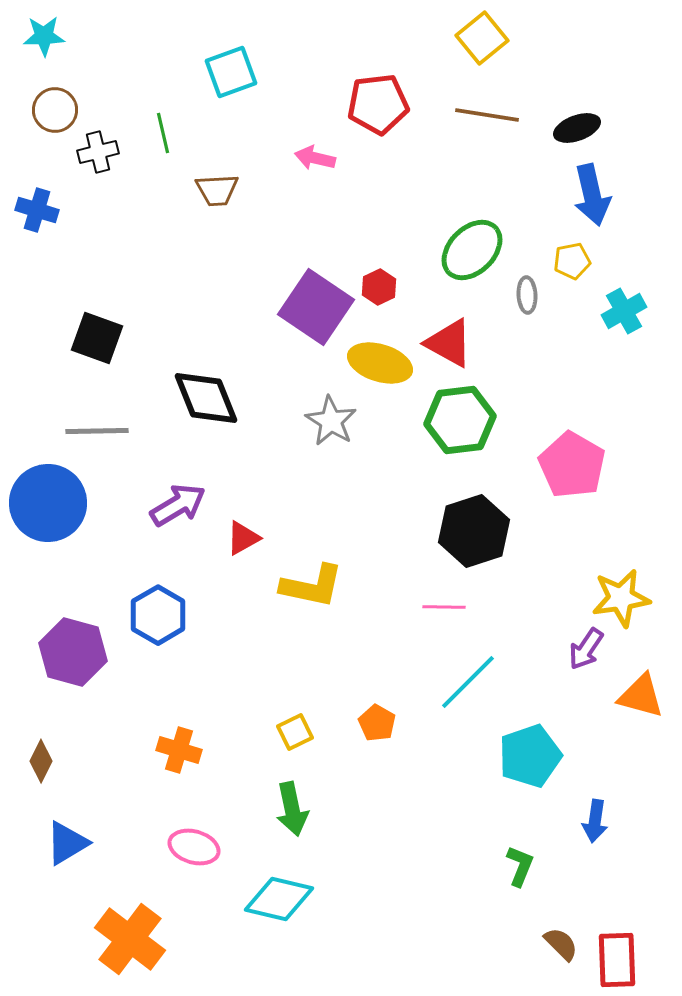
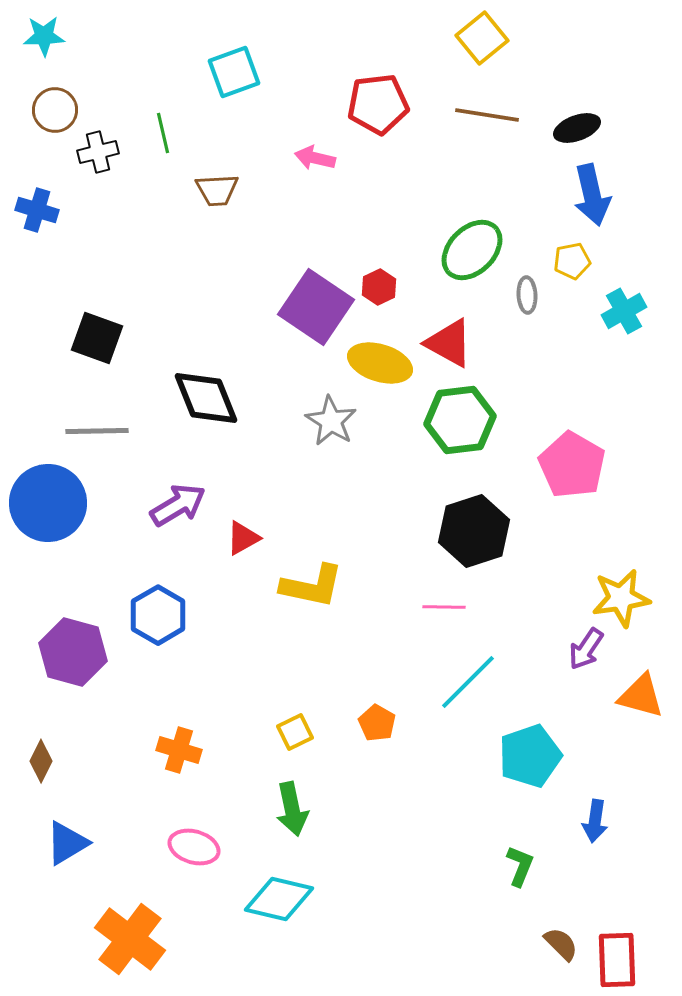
cyan square at (231, 72): moved 3 px right
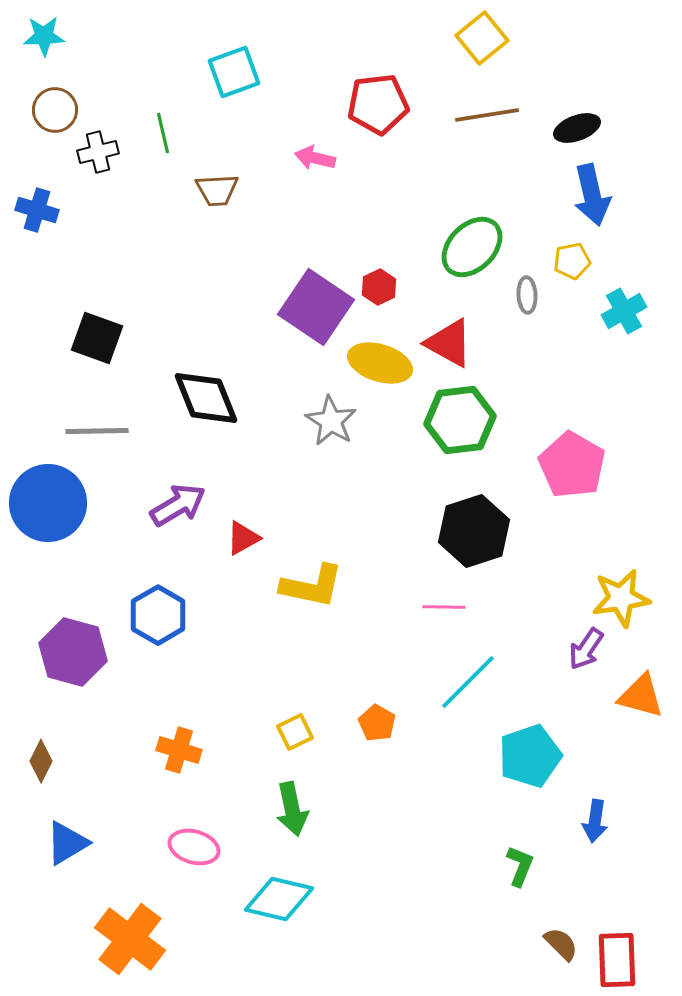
brown line at (487, 115): rotated 18 degrees counterclockwise
green ellipse at (472, 250): moved 3 px up
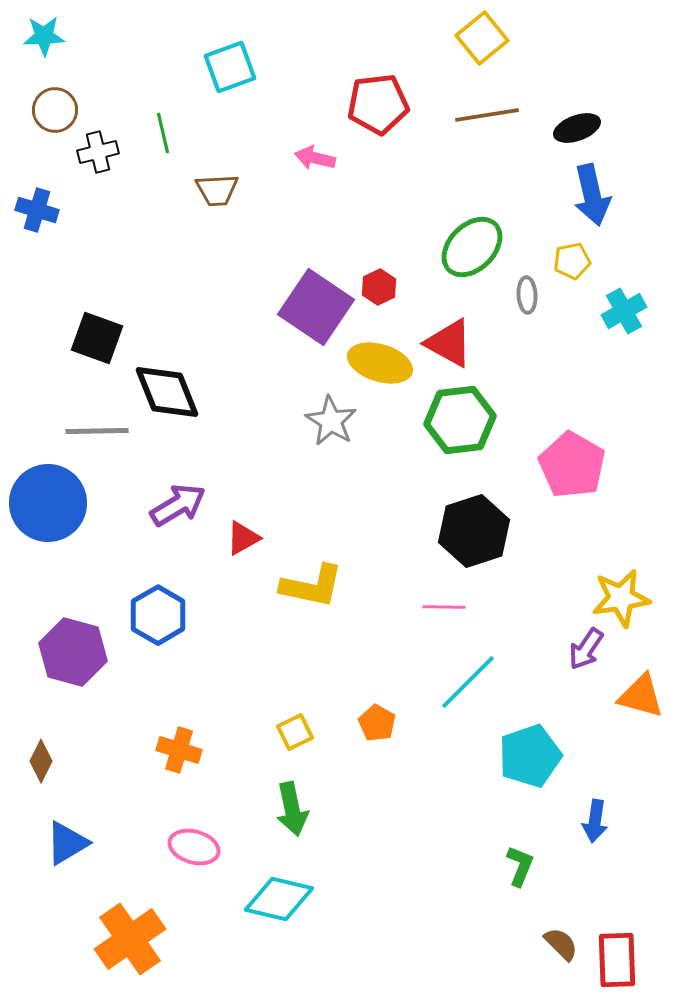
cyan square at (234, 72): moved 4 px left, 5 px up
black diamond at (206, 398): moved 39 px left, 6 px up
orange cross at (130, 939): rotated 18 degrees clockwise
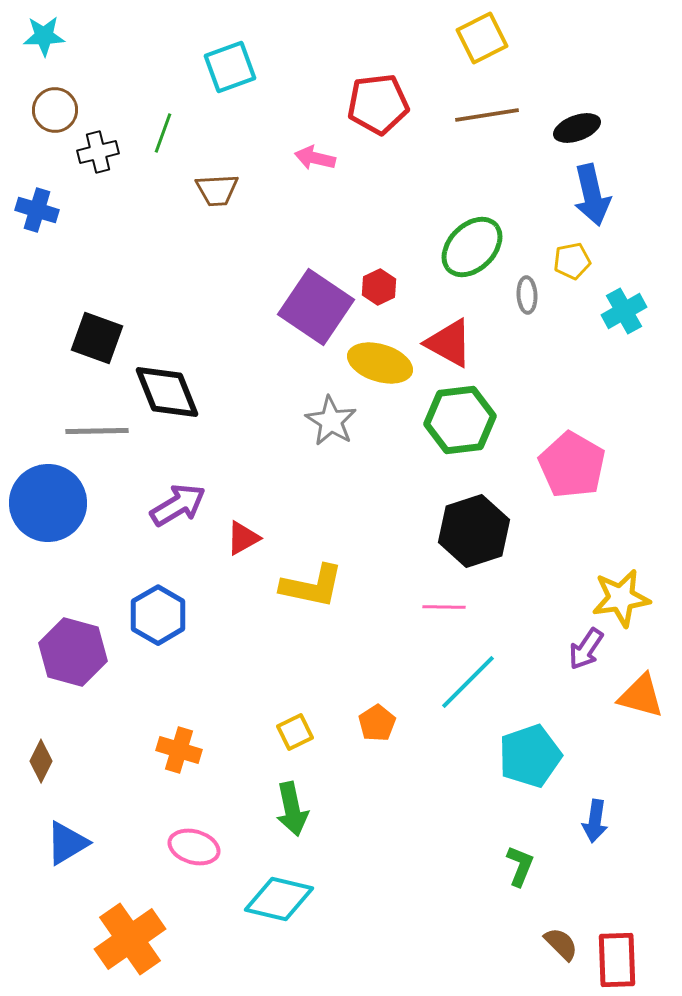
yellow square at (482, 38): rotated 12 degrees clockwise
green line at (163, 133): rotated 33 degrees clockwise
orange pentagon at (377, 723): rotated 9 degrees clockwise
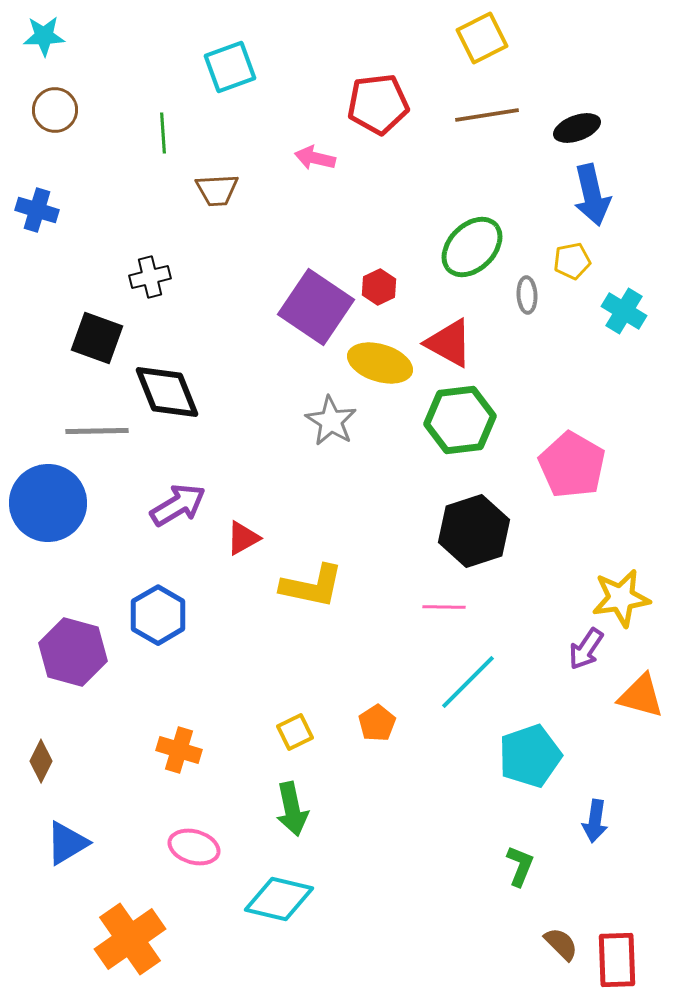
green line at (163, 133): rotated 24 degrees counterclockwise
black cross at (98, 152): moved 52 px right, 125 px down
cyan cross at (624, 311): rotated 30 degrees counterclockwise
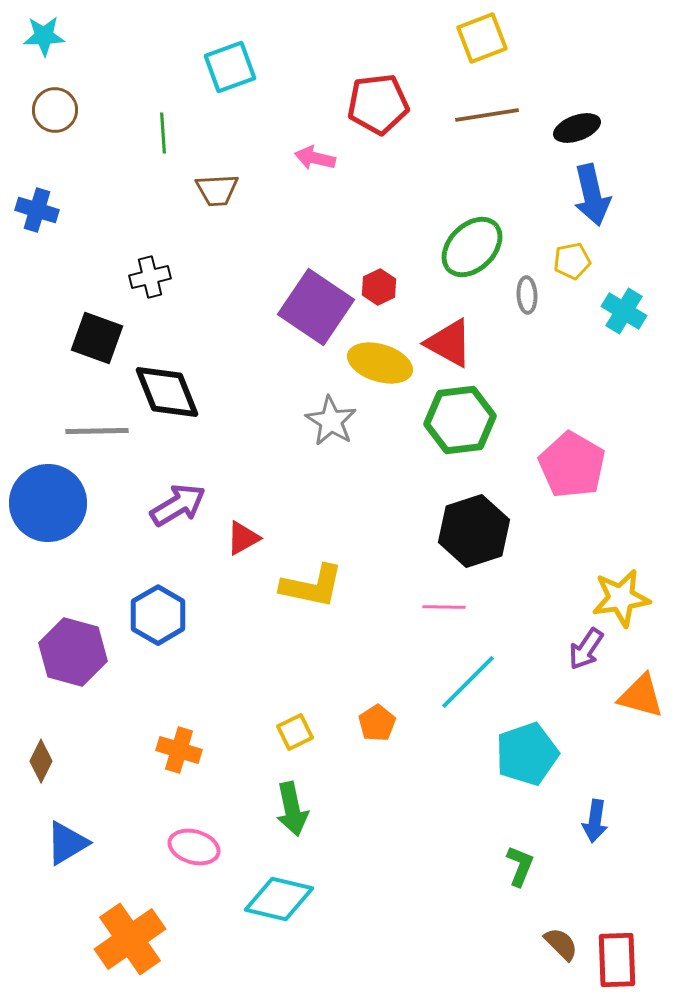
yellow square at (482, 38): rotated 6 degrees clockwise
cyan pentagon at (530, 756): moved 3 px left, 2 px up
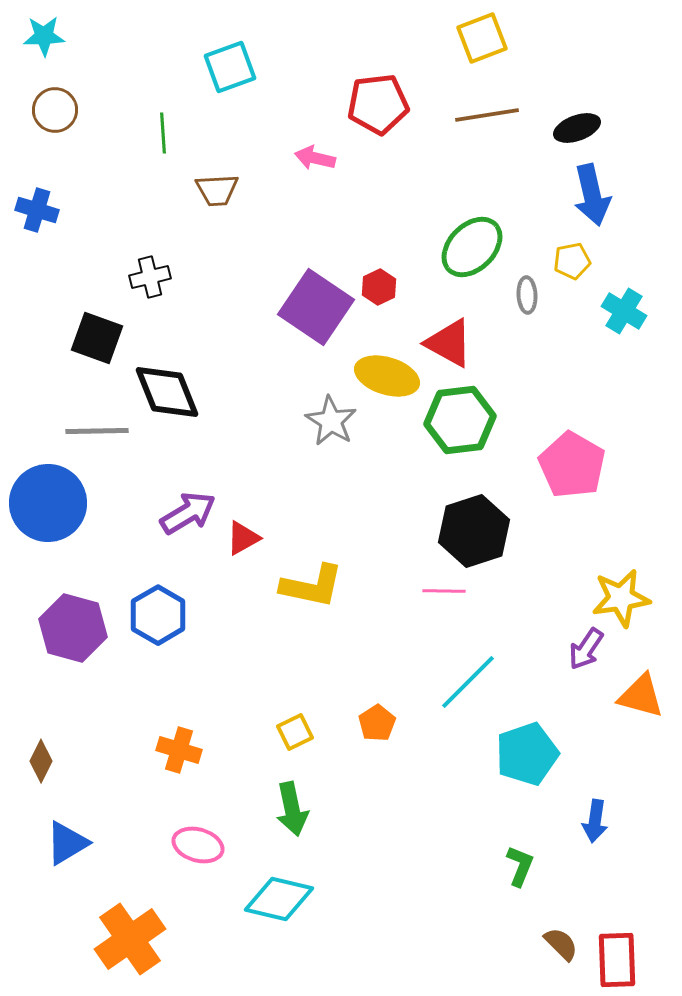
yellow ellipse at (380, 363): moved 7 px right, 13 px down
purple arrow at (178, 505): moved 10 px right, 8 px down
pink line at (444, 607): moved 16 px up
purple hexagon at (73, 652): moved 24 px up
pink ellipse at (194, 847): moved 4 px right, 2 px up
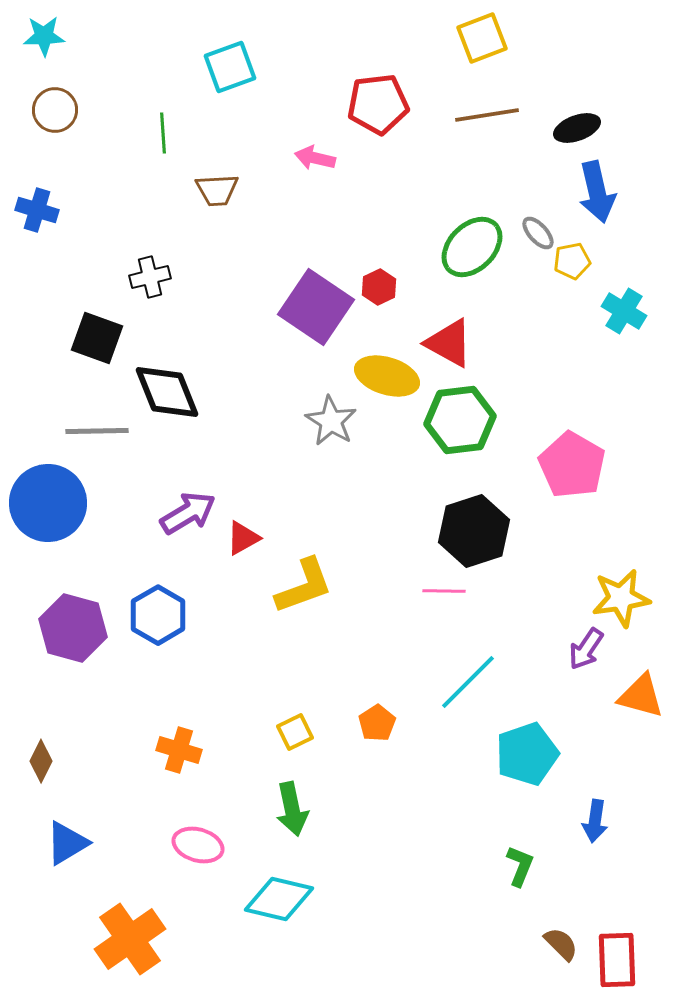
blue arrow at (592, 195): moved 5 px right, 3 px up
gray ellipse at (527, 295): moved 11 px right, 62 px up; rotated 39 degrees counterclockwise
yellow L-shape at (312, 586): moved 8 px left; rotated 32 degrees counterclockwise
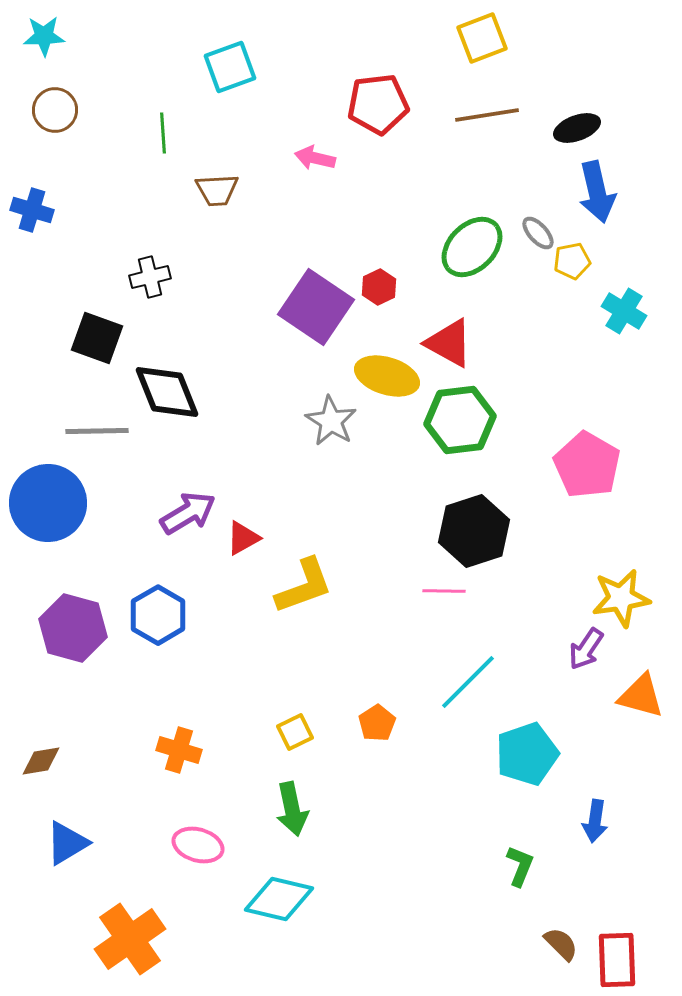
blue cross at (37, 210): moved 5 px left
pink pentagon at (572, 465): moved 15 px right
brown diamond at (41, 761): rotated 54 degrees clockwise
